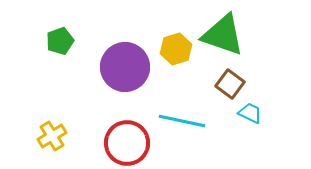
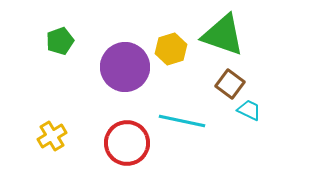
yellow hexagon: moved 5 px left
cyan trapezoid: moved 1 px left, 3 px up
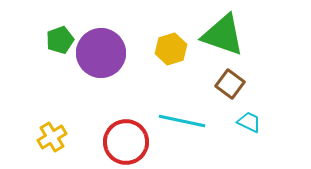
green pentagon: moved 1 px up
purple circle: moved 24 px left, 14 px up
cyan trapezoid: moved 12 px down
yellow cross: moved 1 px down
red circle: moved 1 px left, 1 px up
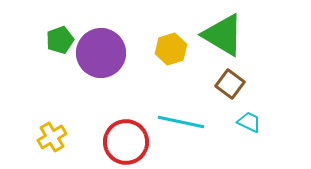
green triangle: rotated 12 degrees clockwise
cyan line: moved 1 px left, 1 px down
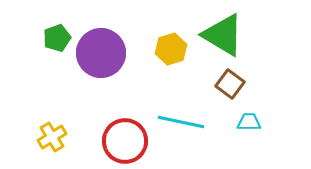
green pentagon: moved 3 px left, 2 px up
cyan trapezoid: rotated 25 degrees counterclockwise
red circle: moved 1 px left, 1 px up
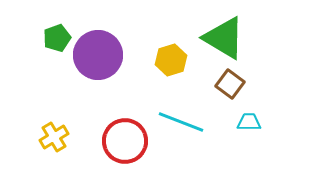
green triangle: moved 1 px right, 3 px down
yellow hexagon: moved 11 px down
purple circle: moved 3 px left, 2 px down
cyan line: rotated 9 degrees clockwise
yellow cross: moved 2 px right
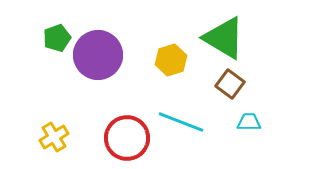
red circle: moved 2 px right, 3 px up
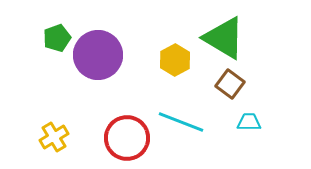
yellow hexagon: moved 4 px right; rotated 12 degrees counterclockwise
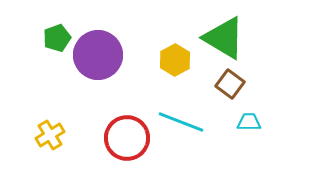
yellow cross: moved 4 px left, 2 px up
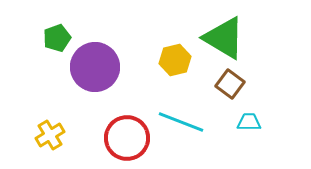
purple circle: moved 3 px left, 12 px down
yellow hexagon: rotated 16 degrees clockwise
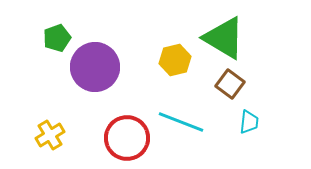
cyan trapezoid: rotated 95 degrees clockwise
